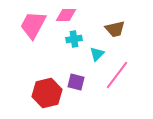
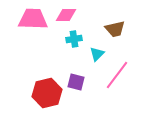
pink trapezoid: moved 6 px up; rotated 64 degrees clockwise
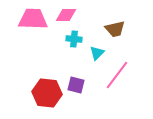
cyan cross: rotated 14 degrees clockwise
cyan triangle: moved 1 px up
purple square: moved 3 px down
red hexagon: rotated 20 degrees clockwise
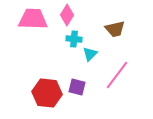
pink diamond: moved 1 px right; rotated 60 degrees counterclockwise
cyan triangle: moved 7 px left, 1 px down
purple square: moved 1 px right, 2 px down
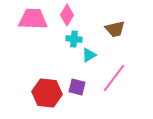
cyan triangle: moved 1 px left, 1 px down; rotated 14 degrees clockwise
pink line: moved 3 px left, 3 px down
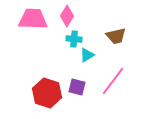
pink diamond: moved 1 px down
brown trapezoid: moved 1 px right, 7 px down
cyan triangle: moved 2 px left
pink line: moved 1 px left, 3 px down
red hexagon: rotated 12 degrees clockwise
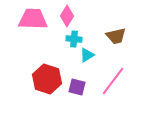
red hexagon: moved 14 px up
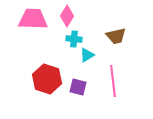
pink line: rotated 44 degrees counterclockwise
purple square: moved 1 px right
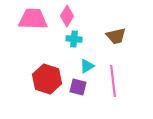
cyan triangle: moved 11 px down
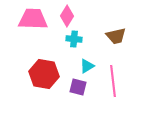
red hexagon: moved 3 px left, 5 px up; rotated 8 degrees counterclockwise
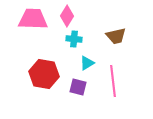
cyan triangle: moved 3 px up
